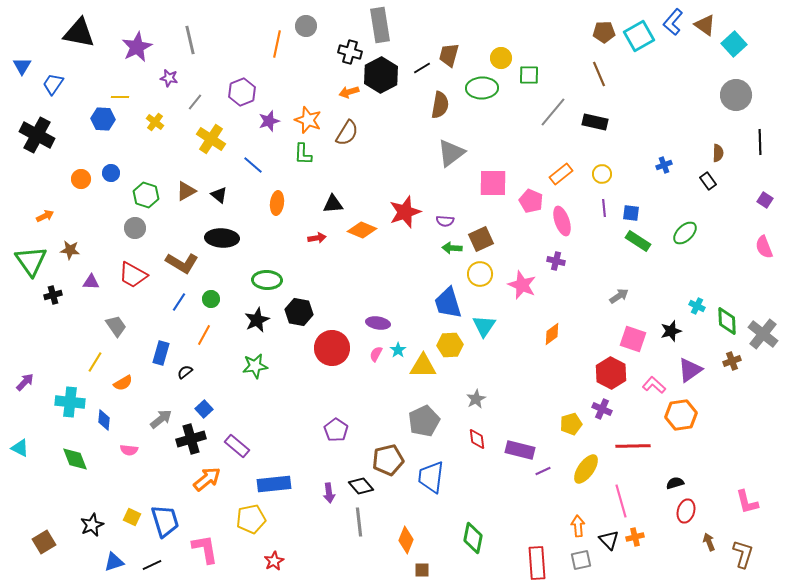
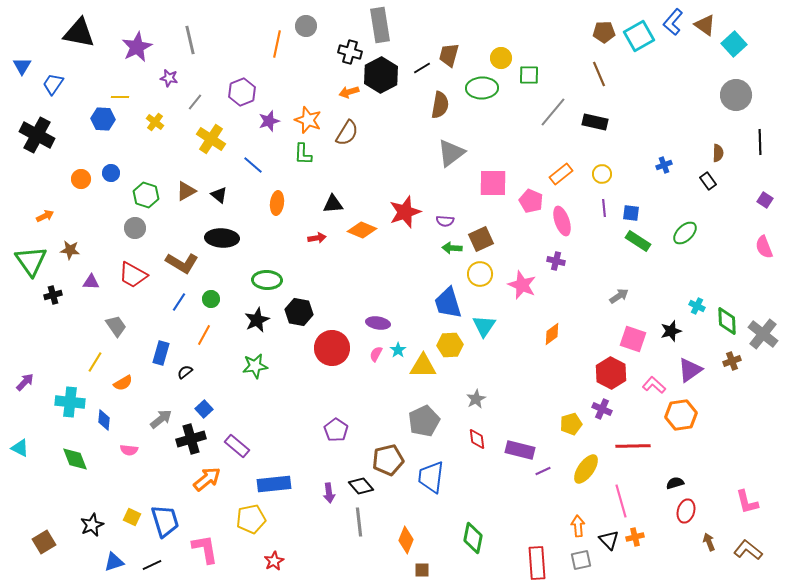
brown L-shape at (743, 554): moved 5 px right, 4 px up; rotated 68 degrees counterclockwise
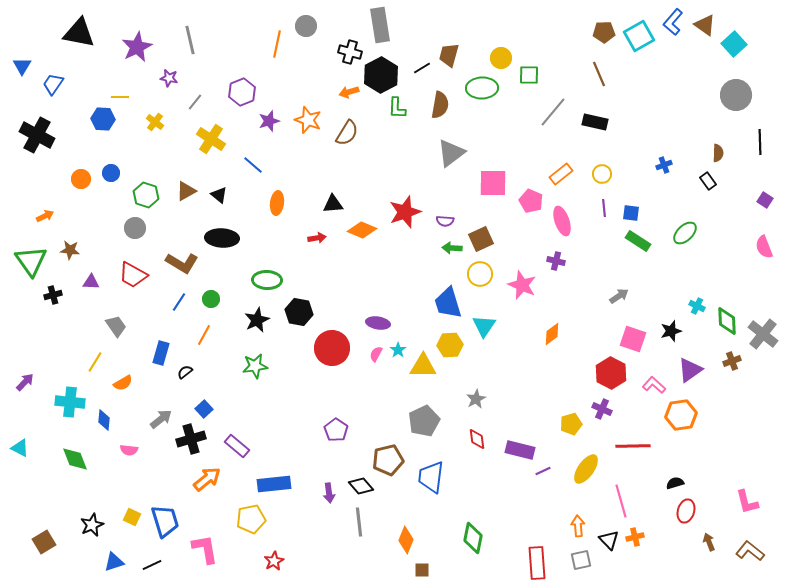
green L-shape at (303, 154): moved 94 px right, 46 px up
brown L-shape at (748, 550): moved 2 px right, 1 px down
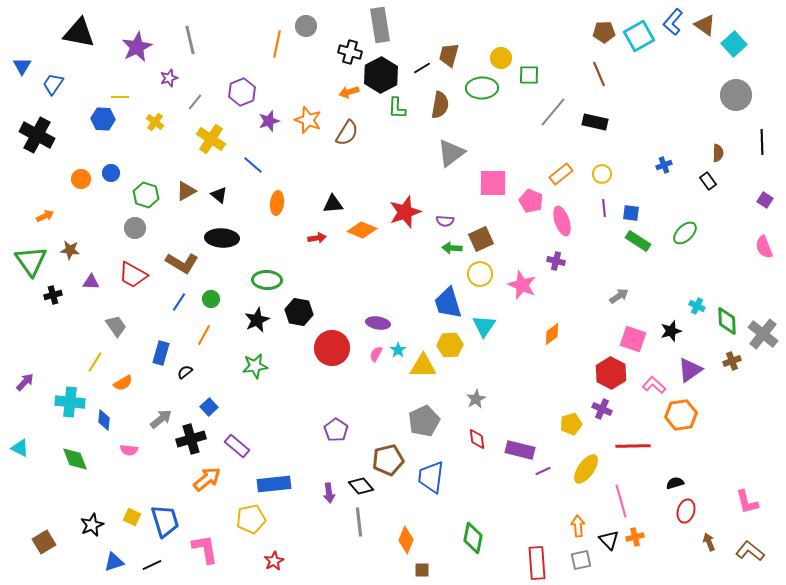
purple star at (169, 78): rotated 30 degrees counterclockwise
black line at (760, 142): moved 2 px right
blue square at (204, 409): moved 5 px right, 2 px up
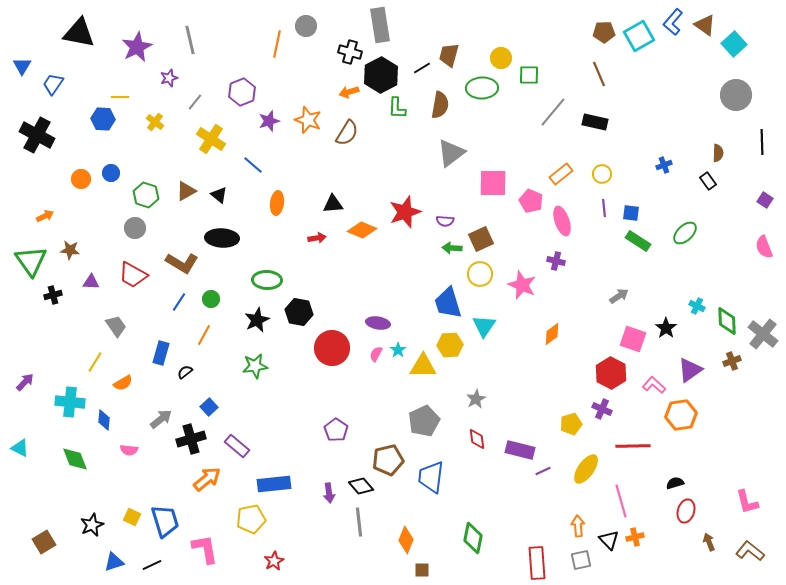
black star at (671, 331): moved 5 px left, 3 px up; rotated 20 degrees counterclockwise
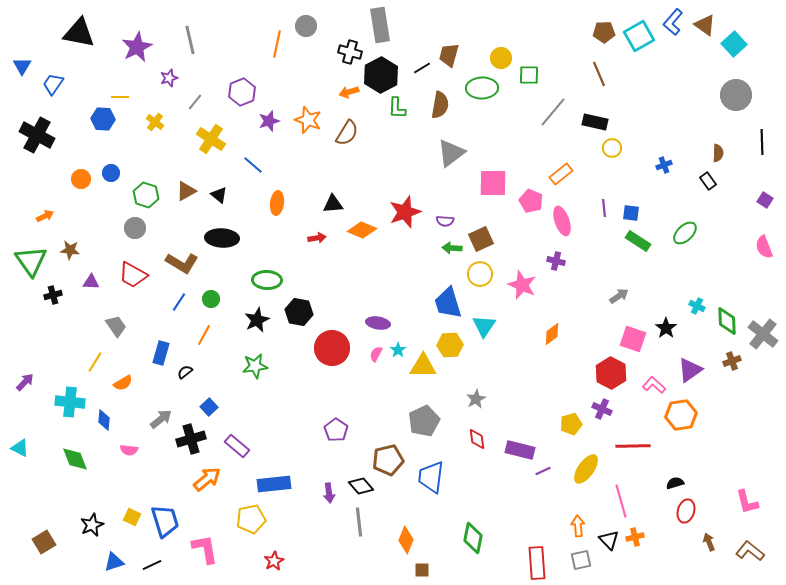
yellow circle at (602, 174): moved 10 px right, 26 px up
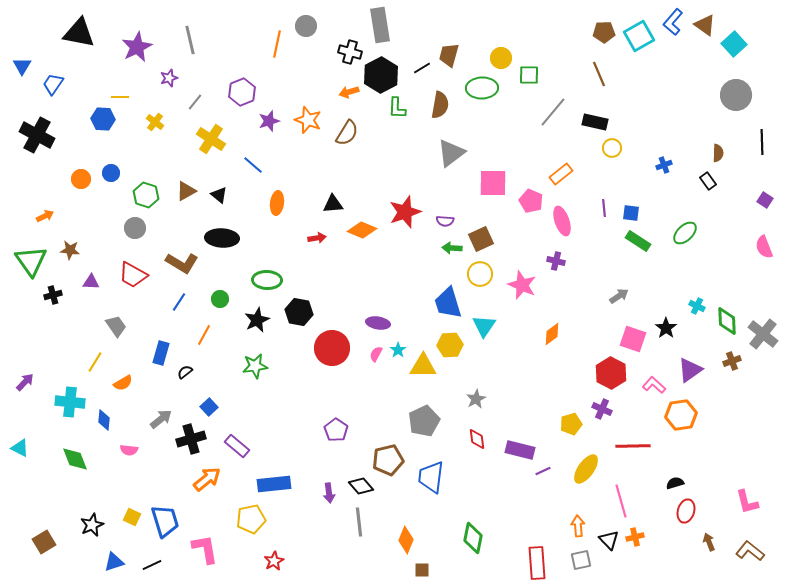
green circle at (211, 299): moved 9 px right
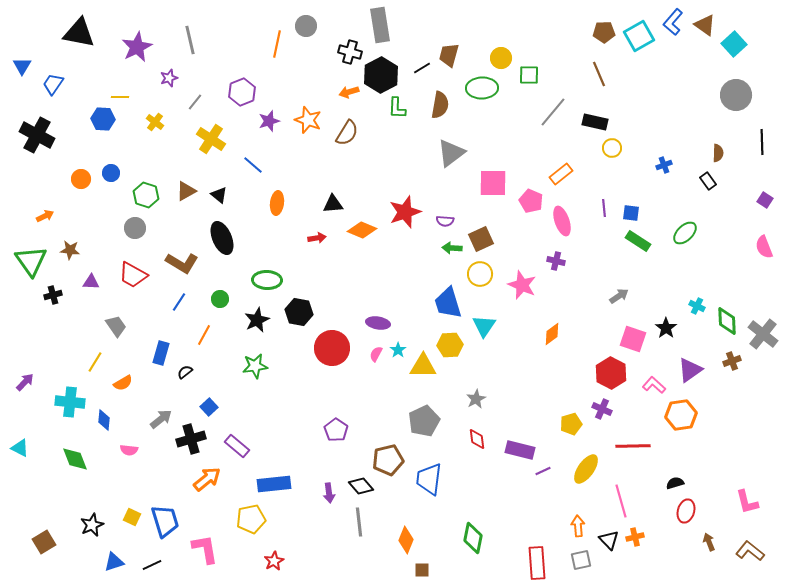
black ellipse at (222, 238): rotated 64 degrees clockwise
blue trapezoid at (431, 477): moved 2 px left, 2 px down
